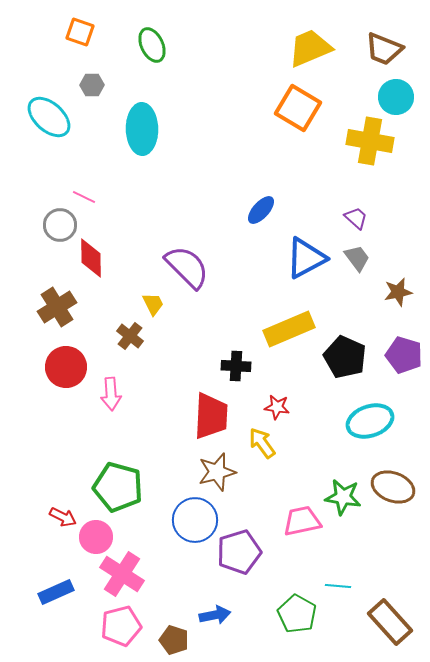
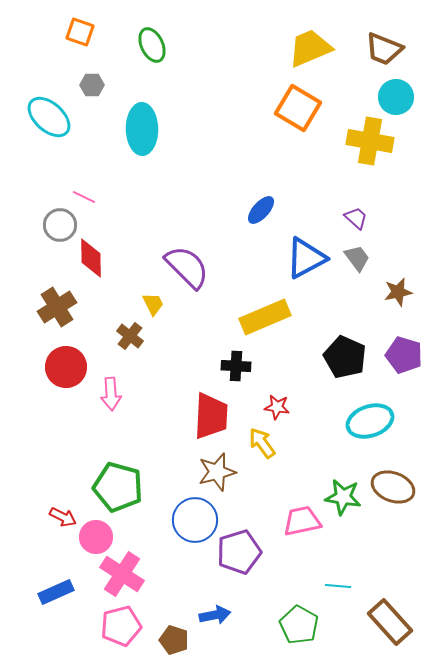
yellow rectangle at (289, 329): moved 24 px left, 12 px up
green pentagon at (297, 614): moved 2 px right, 11 px down
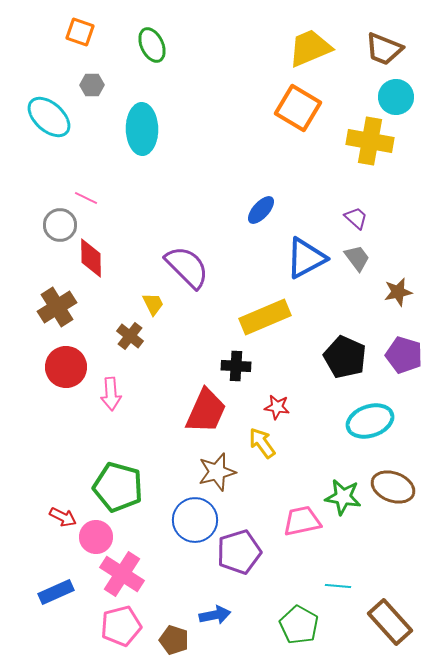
pink line at (84, 197): moved 2 px right, 1 px down
red trapezoid at (211, 416): moved 5 px left, 5 px up; rotated 21 degrees clockwise
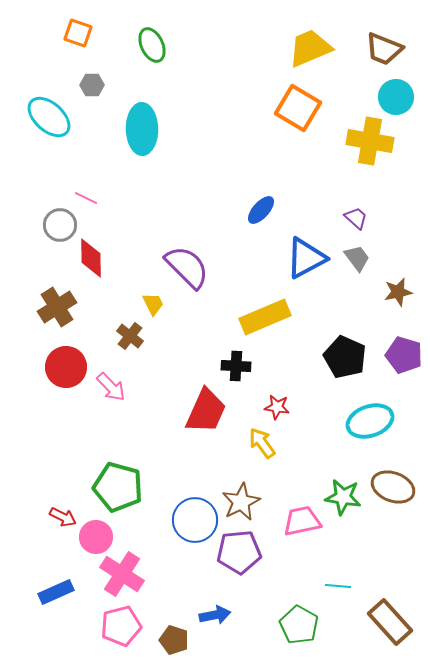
orange square at (80, 32): moved 2 px left, 1 px down
pink arrow at (111, 394): moved 7 px up; rotated 40 degrees counterclockwise
brown star at (217, 472): moved 24 px right, 30 px down; rotated 12 degrees counterclockwise
purple pentagon at (239, 552): rotated 12 degrees clockwise
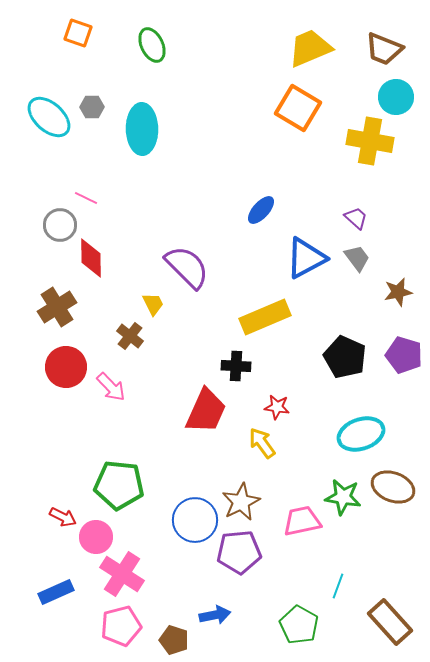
gray hexagon at (92, 85): moved 22 px down
cyan ellipse at (370, 421): moved 9 px left, 13 px down
green pentagon at (118, 487): moved 1 px right, 2 px up; rotated 9 degrees counterclockwise
cyan line at (338, 586): rotated 75 degrees counterclockwise
